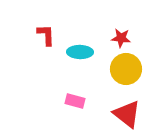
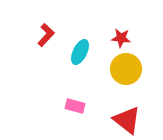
red L-shape: rotated 45 degrees clockwise
cyan ellipse: rotated 65 degrees counterclockwise
pink rectangle: moved 5 px down
red triangle: moved 6 px down
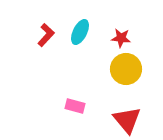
cyan ellipse: moved 20 px up
red triangle: rotated 12 degrees clockwise
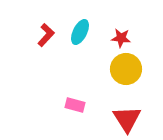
pink rectangle: moved 1 px up
red triangle: moved 1 px up; rotated 8 degrees clockwise
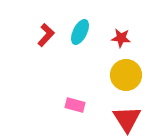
yellow circle: moved 6 px down
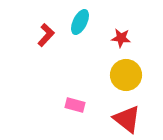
cyan ellipse: moved 10 px up
red triangle: rotated 20 degrees counterclockwise
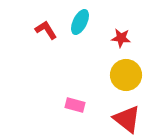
red L-shape: moved 5 px up; rotated 75 degrees counterclockwise
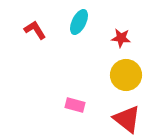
cyan ellipse: moved 1 px left
red L-shape: moved 11 px left
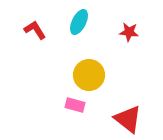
red star: moved 8 px right, 6 px up
yellow circle: moved 37 px left
red triangle: moved 1 px right
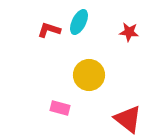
red L-shape: moved 14 px right; rotated 40 degrees counterclockwise
pink rectangle: moved 15 px left, 3 px down
